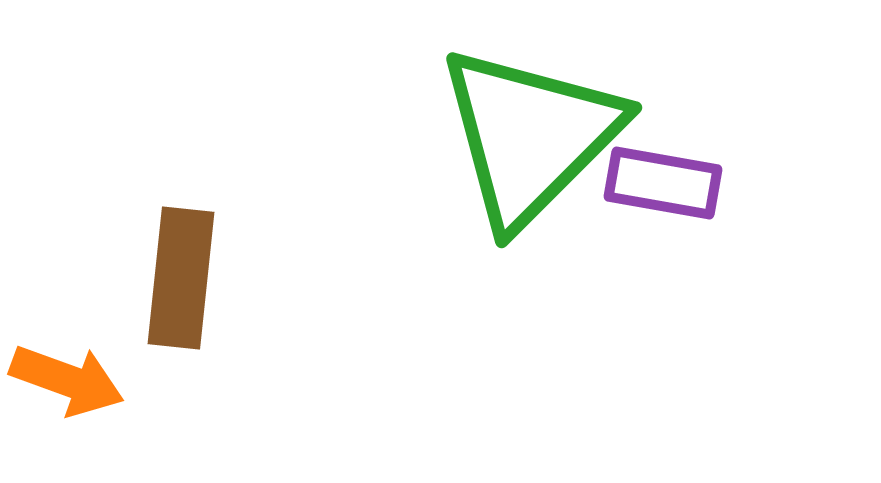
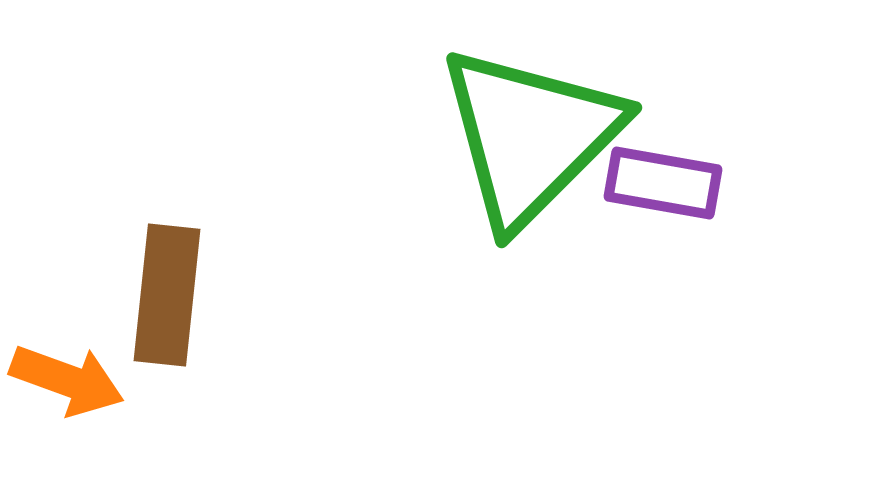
brown rectangle: moved 14 px left, 17 px down
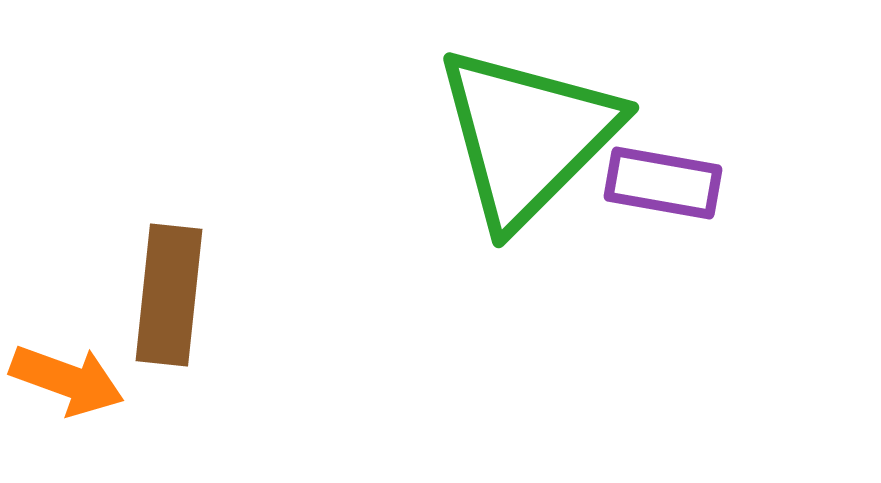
green triangle: moved 3 px left
brown rectangle: moved 2 px right
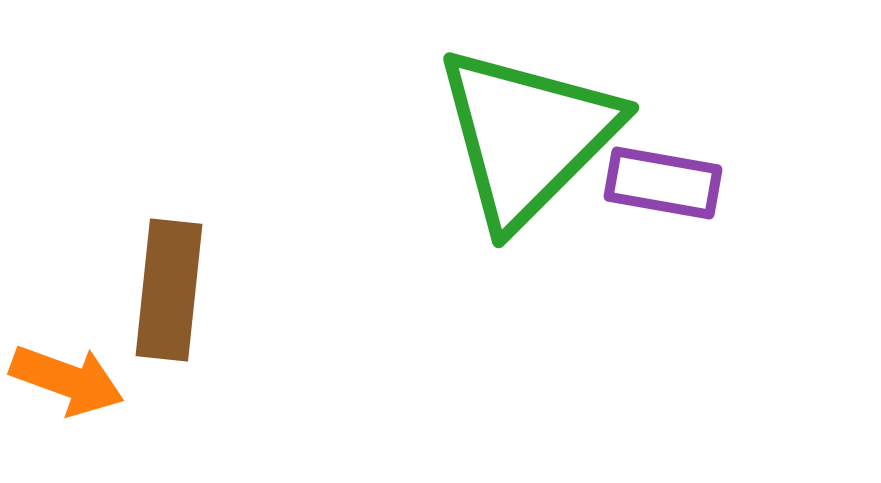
brown rectangle: moved 5 px up
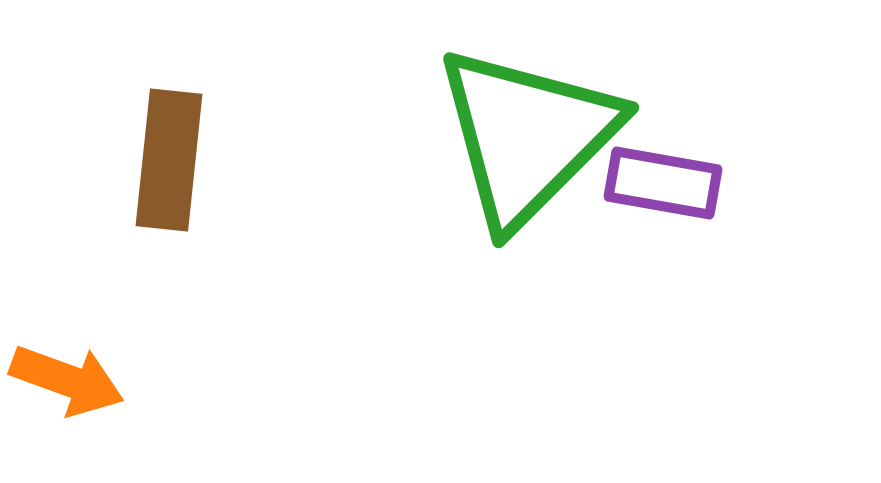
brown rectangle: moved 130 px up
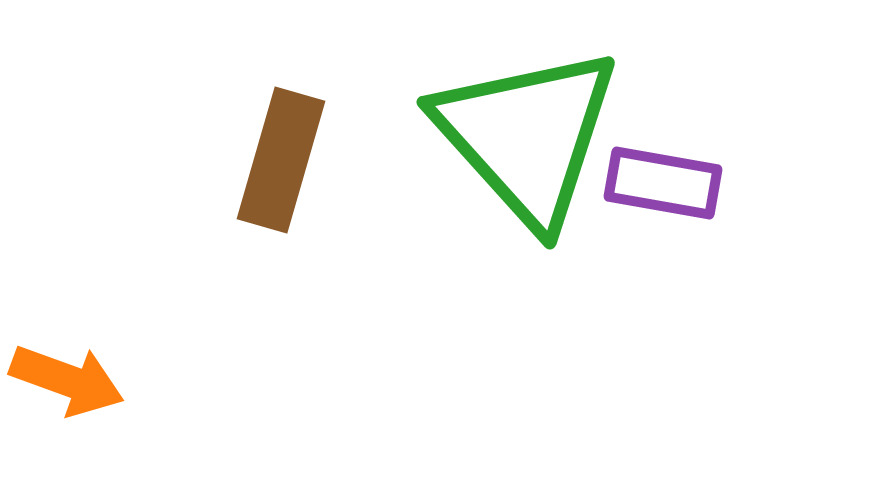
green triangle: rotated 27 degrees counterclockwise
brown rectangle: moved 112 px right; rotated 10 degrees clockwise
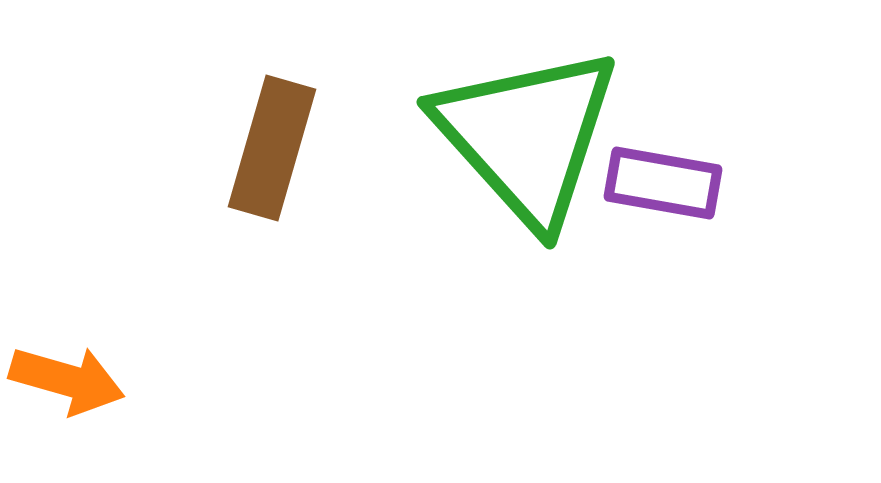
brown rectangle: moved 9 px left, 12 px up
orange arrow: rotated 4 degrees counterclockwise
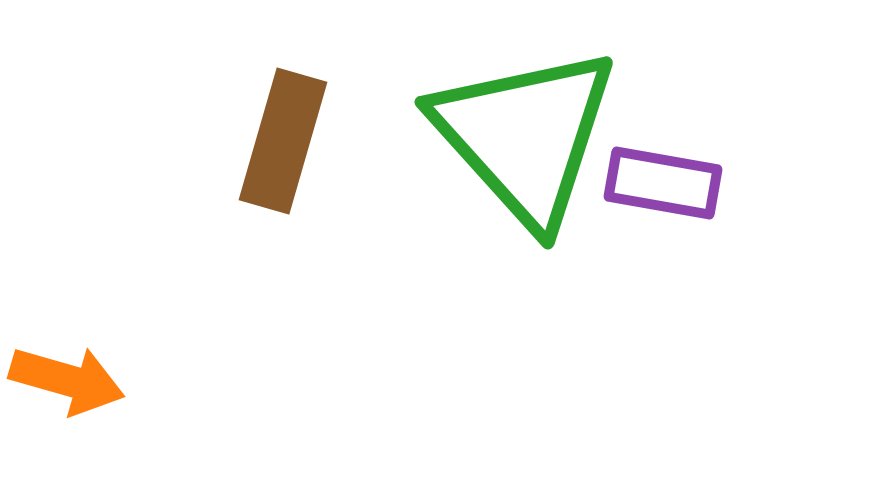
green triangle: moved 2 px left
brown rectangle: moved 11 px right, 7 px up
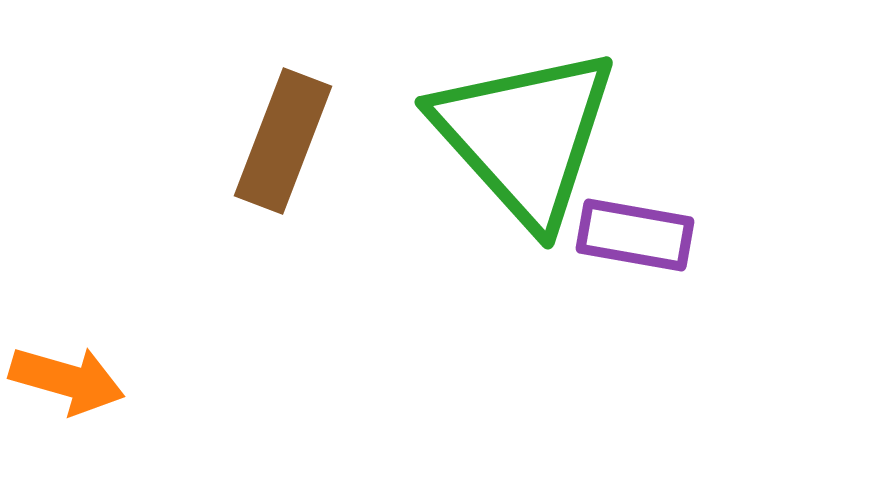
brown rectangle: rotated 5 degrees clockwise
purple rectangle: moved 28 px left, 52 px down
